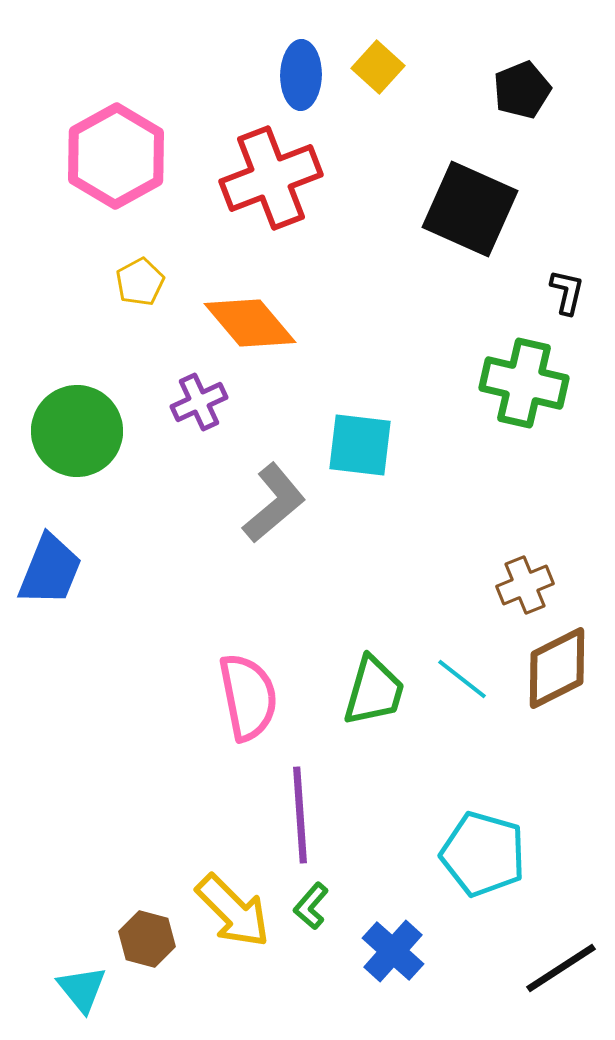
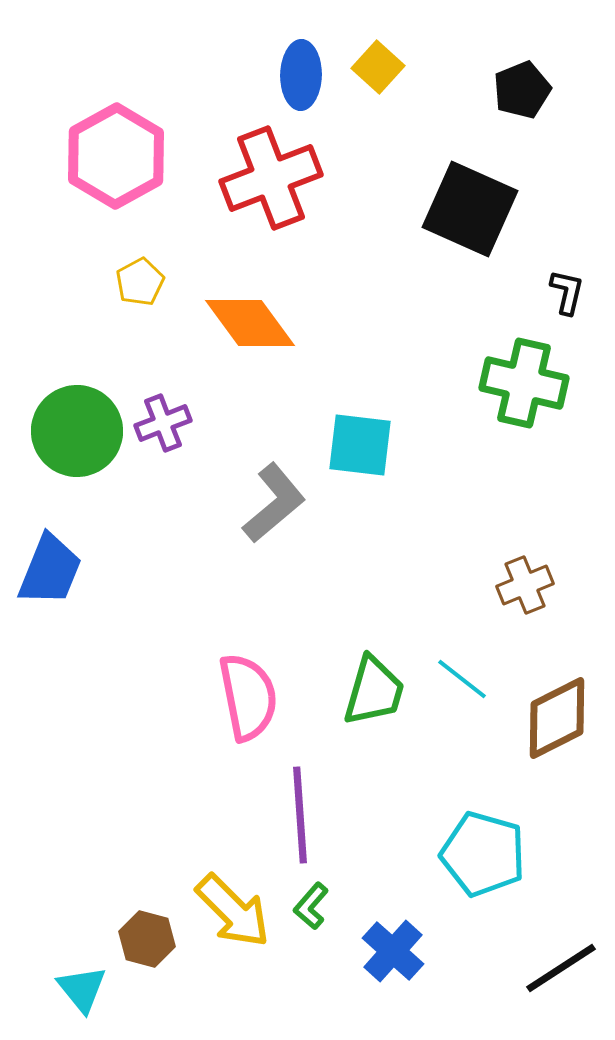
orange diamond: rotated 4 degrees clockwise
purple cross: moved 36 px left, 21 px down; rotated 4 degrees clockwise
brown diamond: moved 50 px down
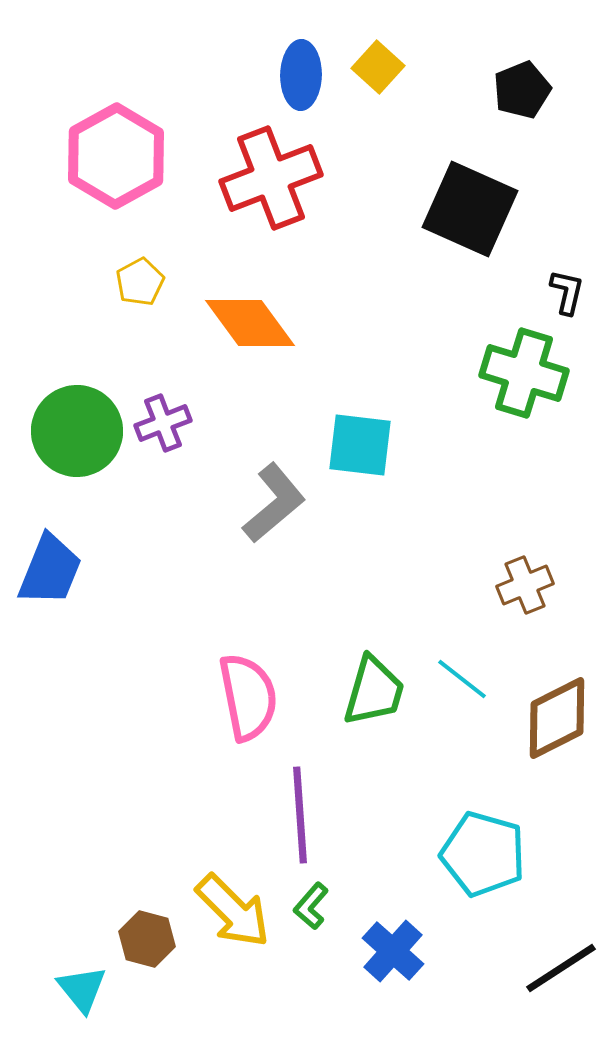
green cross: moved 10 px up; rotated 4 degrees clockwise
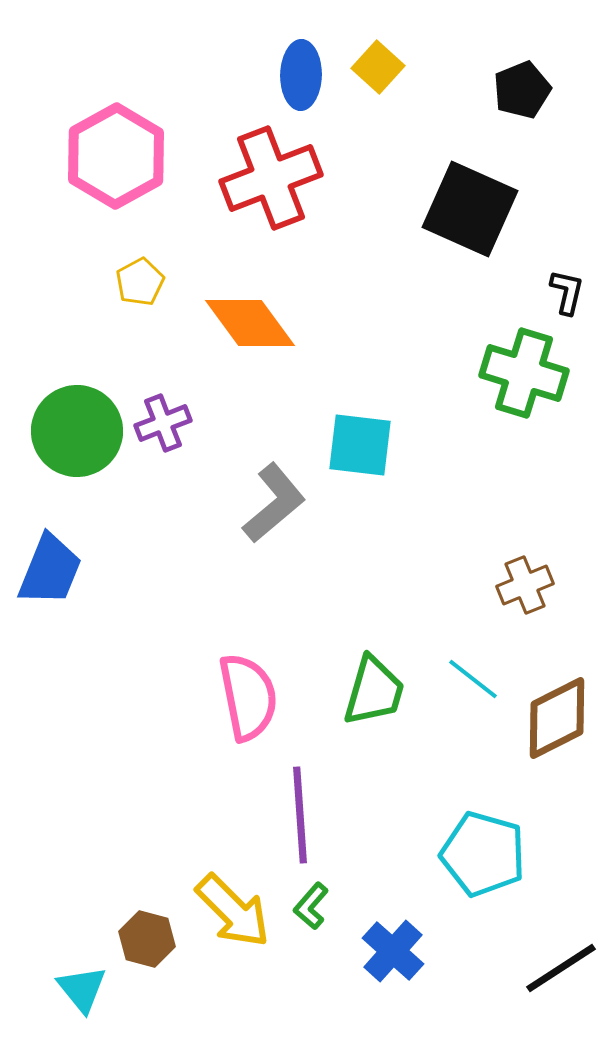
cyan line: moved 11 px right
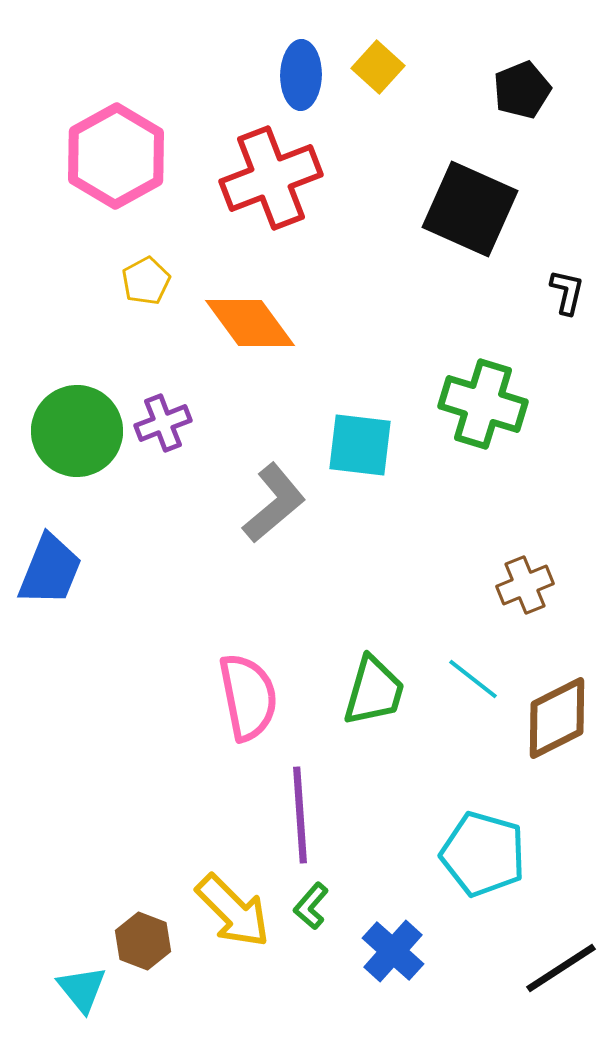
yellow pentagon: moved 6 px right, 1 px up
green cross: moved 41 px left, 31 px down
brown hexagon: moved 4 px left, 2 px down; rotated 6 degrees clockwise
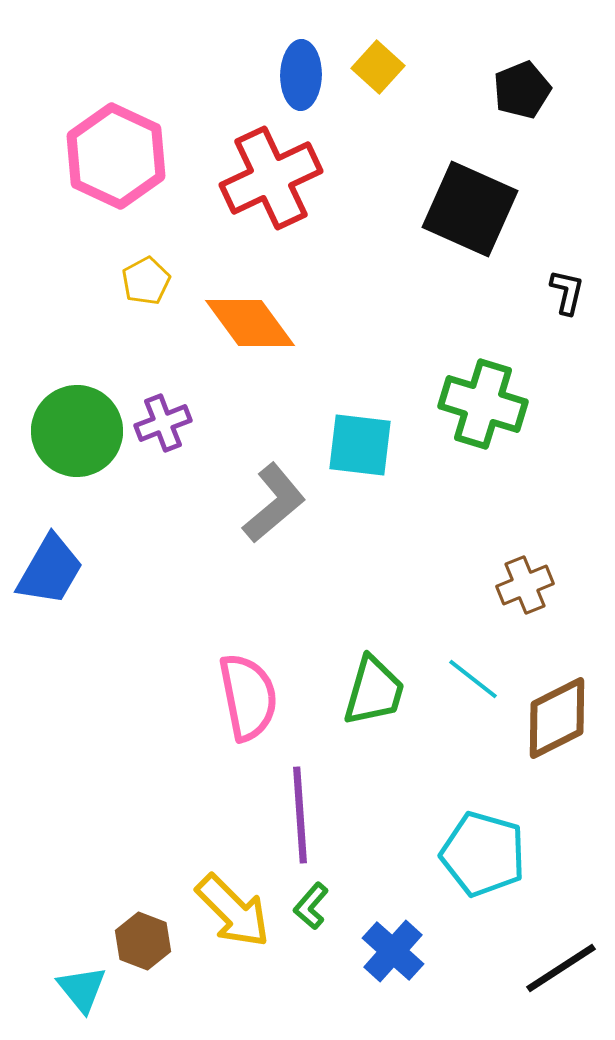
pink hexagon: rotated 6 degrees counterclockwise
red cross: rotated 4 degrees counterclockwise
blue trapezoid: rotated 8 degrees clockwise
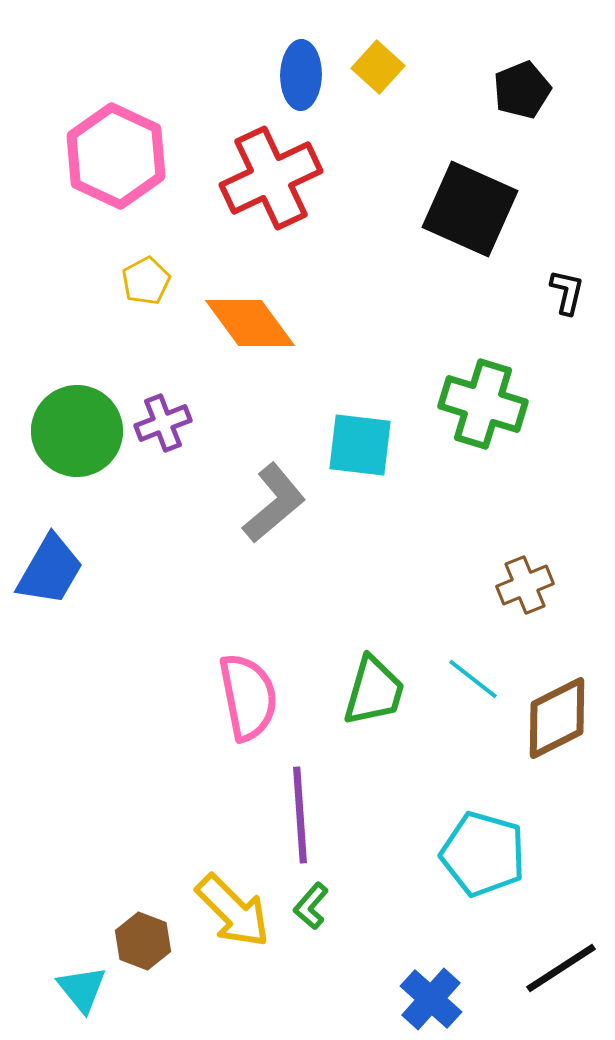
blue cross: moved 38 px right, 48 px down
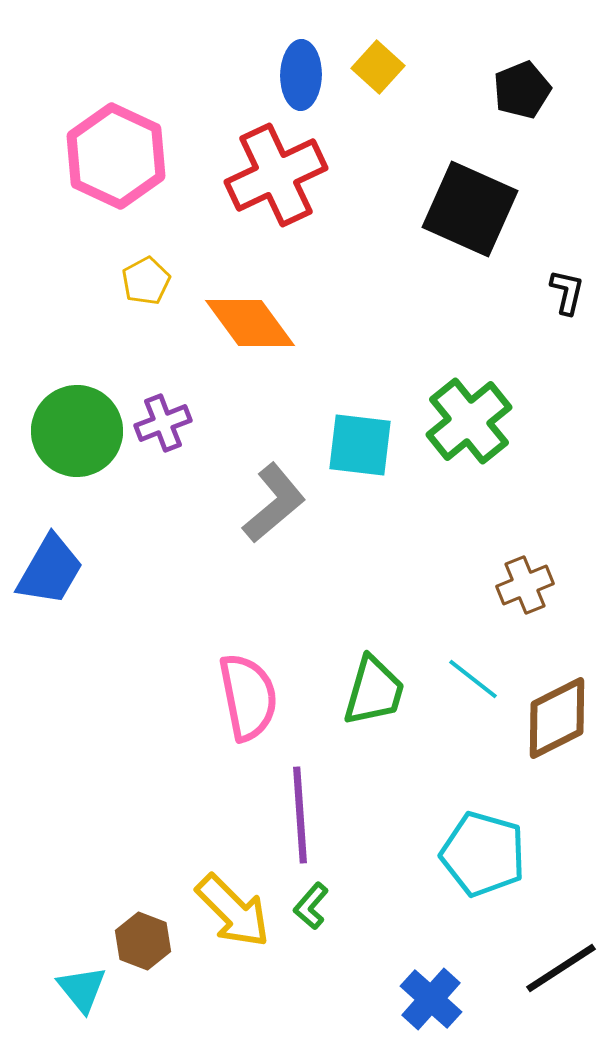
red cross: moved 5 px right, 3 px up
green cross: moved 14 px left, 17 px down; rotated 34 degrees clockwise
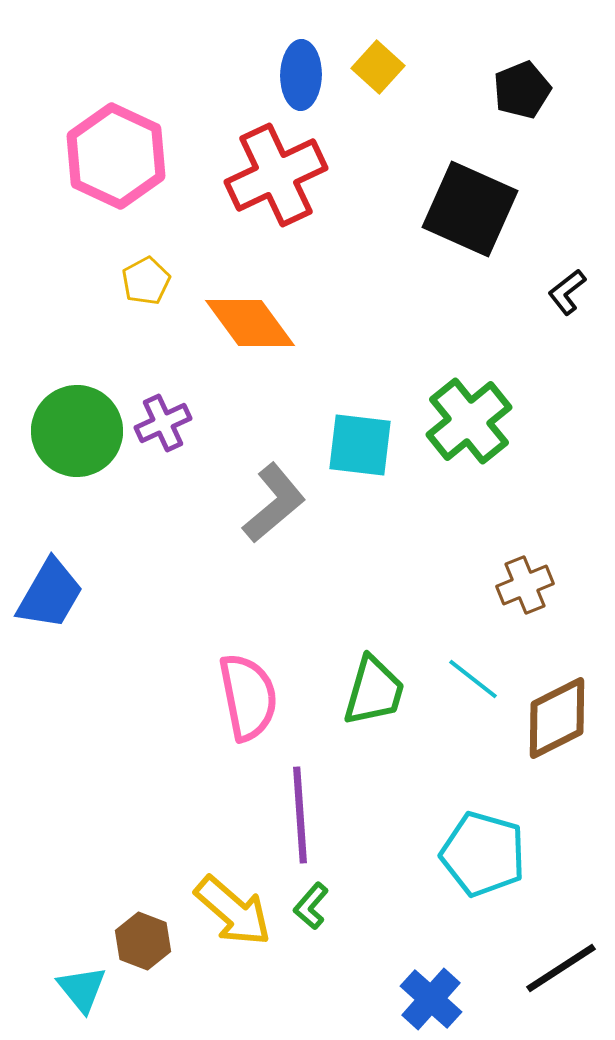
black L-shape: rotated 141 degrees counterclockwise
purple cross: rotated 4 degrees counterclockwise
blue trapezoid: moved 24 px down
yellow arrow: rotated 4 degrees counterclockwise
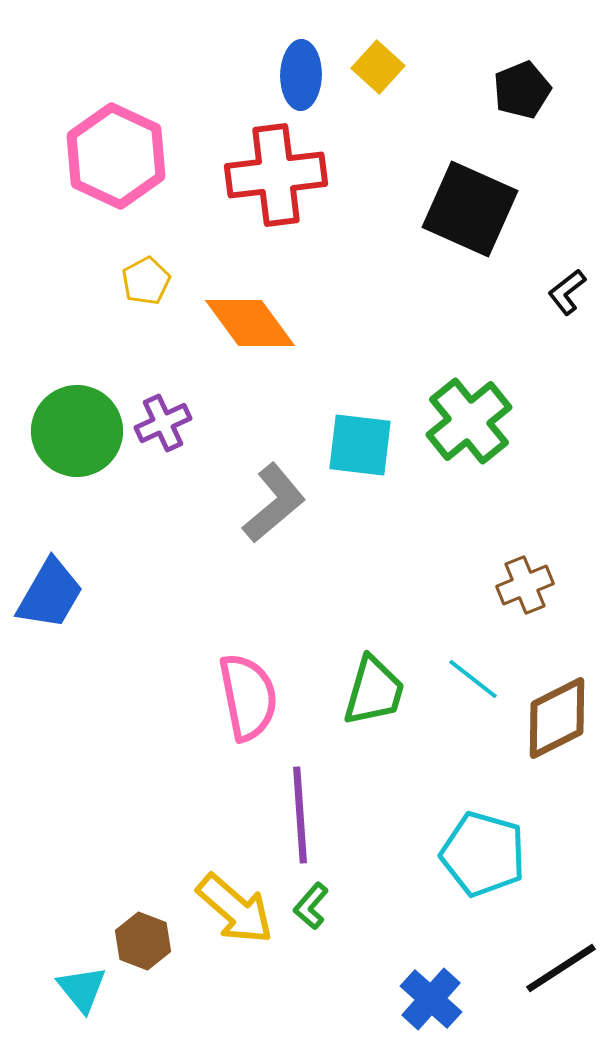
red cross: rotated 18 degrees clockwise
yellow arrow: moved 2 px right, 2 px up
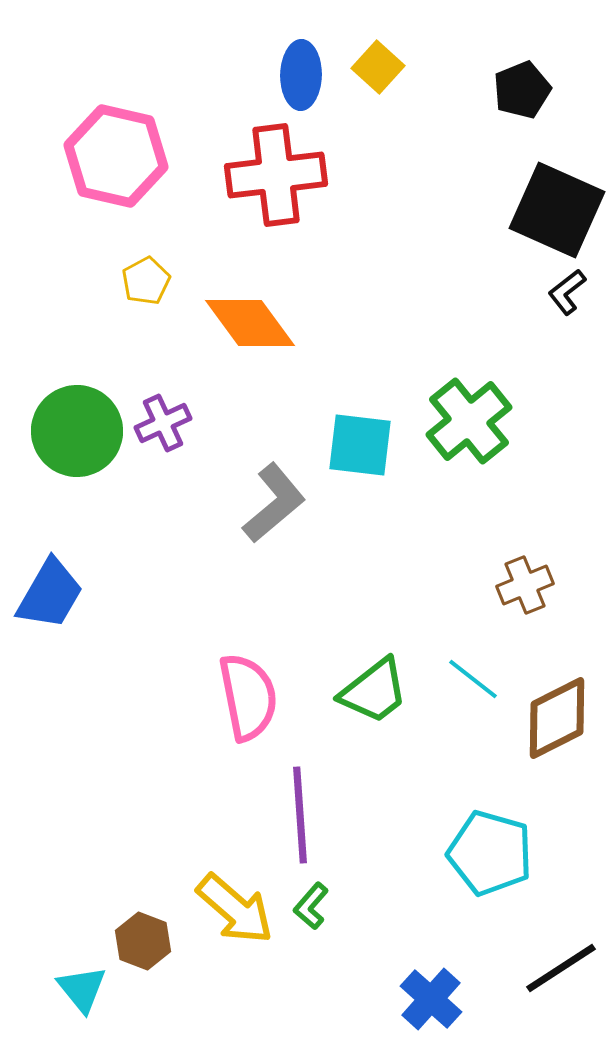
pink hexagon: rotated 12 degrees counterclockwise
black square: moved 87 px right, 1 px down
green trapezoid: rotated 36 degrees clockwise
cyan pentagon: moved 7 px right, 1 px up
